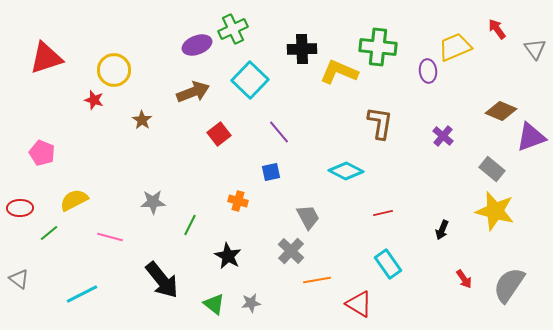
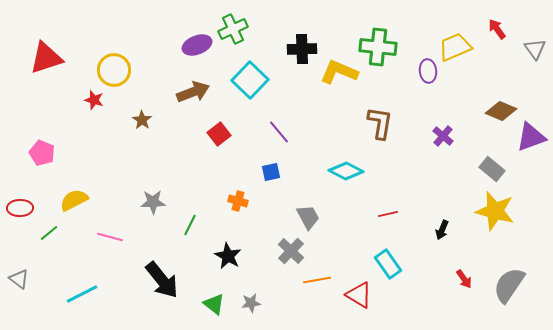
red line at (383, 213): moved 5 px right, 1 px down
red triangle at (359, 304): moved 9 px up
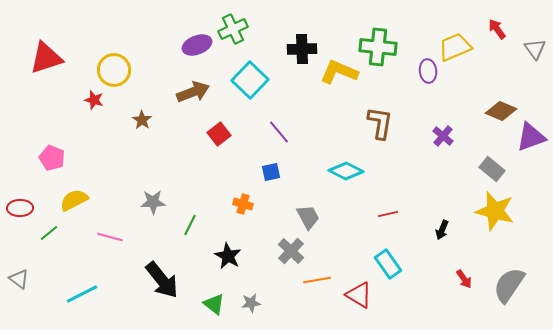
pink pentagon at (42, 153): moved 10 px right, 5 px down
orange cross at (238, 201): moved 5 px right, 3 px down
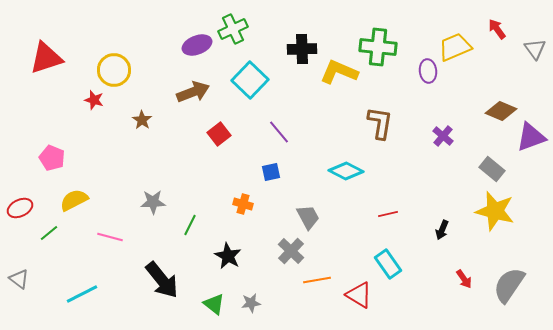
red ellipse at (20, 208): rotated 25 degrees counterclockwise
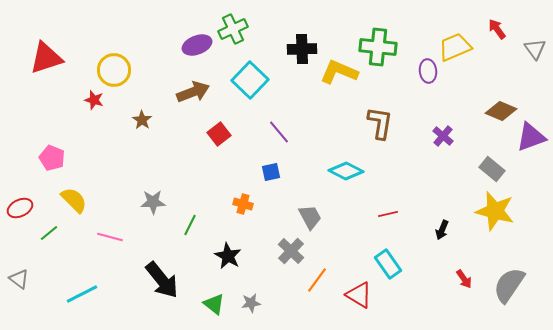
yellow semicircle at (74, 200): rotated 72 degrees clockwise
gray trapezoid at (308, 217): moved 2 px right
orange line at (317, 280): rotated 44 degrees counterclockwise
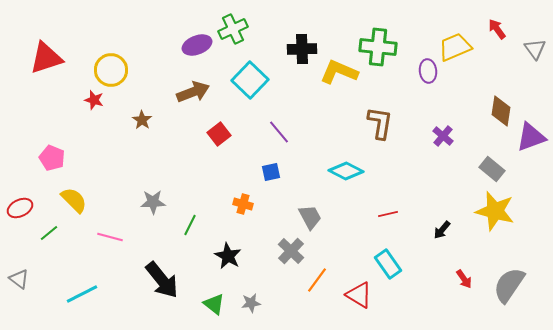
yellow circle at (114, 70): moved 3 px left
brown diamond at (501, 111): rotated 76 degrees clockwise
black arrow at (442, 230): rotated 18 degrees clockwise
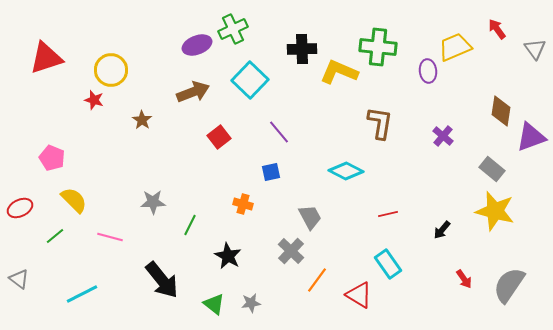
red square at (219, 134): moved 3 px down
green line at (49, 233): moved 6 px right, 3 px down
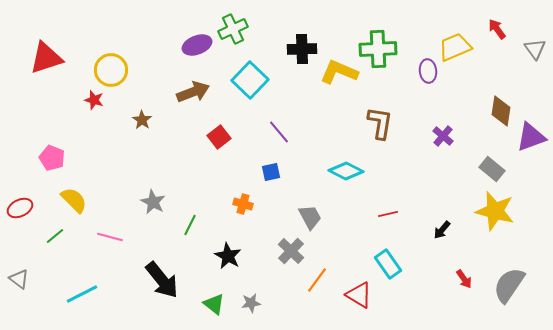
green cross at (378, 47): moved 2 px down; rotated 9 degrees counterclockwise
gray star at (153, 202): rotated 30 degrees clockwise
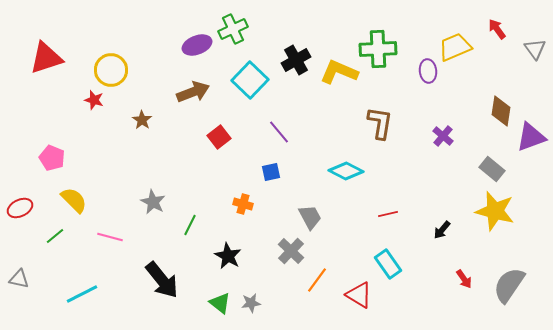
black cross at (302, 49): moved 6 px left, 11 px down; rotated 28 degrees counterclockwise
gray triangle at (19, 279): rotated 25 degrees counterclockwise
green triangle at (214, 304): moved 6 px right, 1 px up
